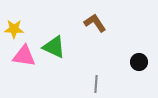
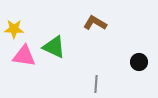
brown L-shape: rotated 25 degrees counterclockwise
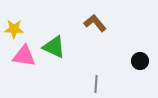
brown L-shape: rotated 20 degrees clockwise
black circle: moved 1 px right, 1 px up
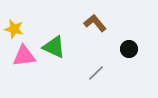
yellow star: rotated 12 degrees clockwise
pink triangle: rotated 15 degrees counterclockwise
black circle: moved 11 px left, 12 px up
gray line: moved 11 px up; rotated 42 degrees clockwise
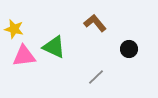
gray line: moved 4 px down
